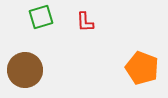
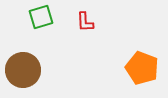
brown circle: moved 2 px left
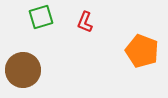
red L-shape: rotated 25 degrees clockwise
orange pentagon: moved 17 px up
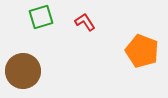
red L-shape: rotated 125 degrees clockwise
brown circle: moved 1 px down
